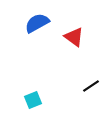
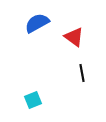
black line: moved 9 px left, 13 px up; rotated 66 degrees counterclockwise
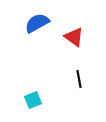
black line: moved 3 px left, 6 px down
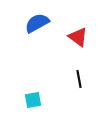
red triangle: moved 4 px right
cyan square: rotated 12 degrees clockwise
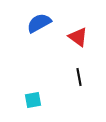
blue semicircle: moved 2 px right
black line: moved 2 px up
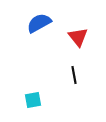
red triangle: rotated 15 degrees clockwise
black line: moved 5 px left, 2 px up
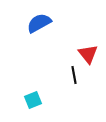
red triangle: moved 10 px right, 17 px down
cyan square: rotated 12 degrees counterclockwise
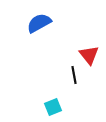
red triangle: moved 1 px right, 1 px down
cyan square: moved 20 px right, 7 px down
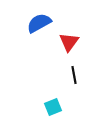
red triangle: moved 20 px left, 13 px up; rotated 15 degrees clockwise
